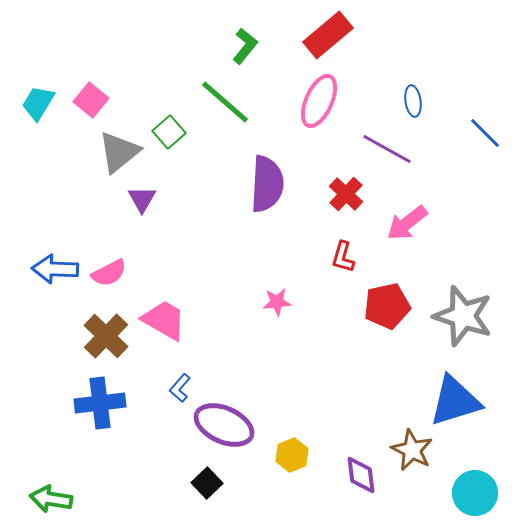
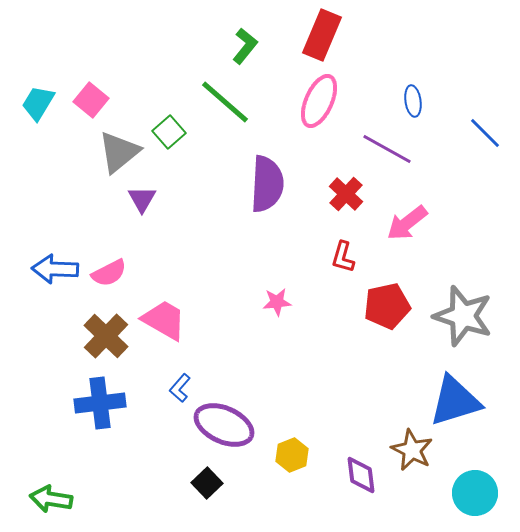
red rectangle: moved 6 px left; rotated 27 degrees counterclockwise
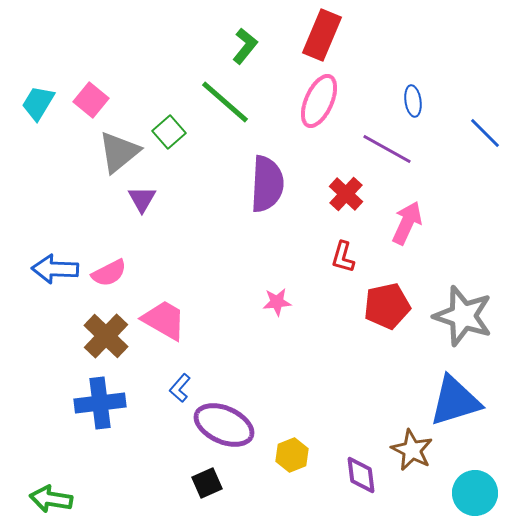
pink arrow: rotated 153 degrees clockwise
black square: rotated 20 degrees clockwise
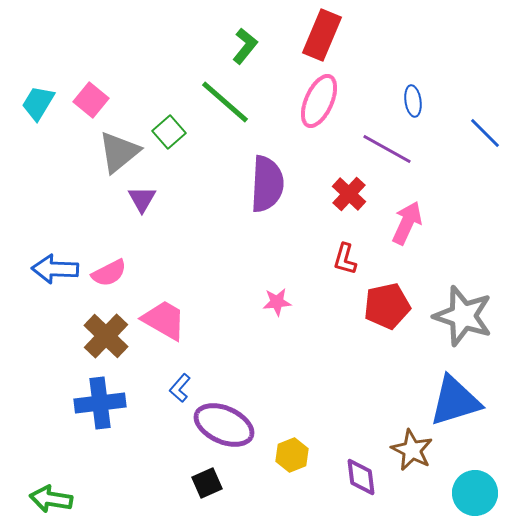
red cross: moved 3 px right
red L-shape: moved 2 px right, 2 px down
purple diamond: moved 2 px down
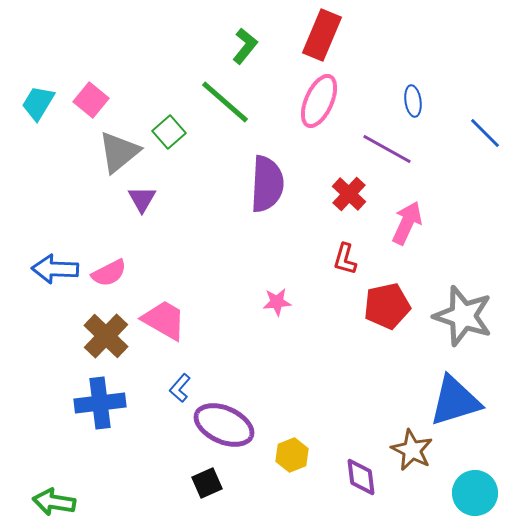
green arrow: moved 3 px right, 3 px down
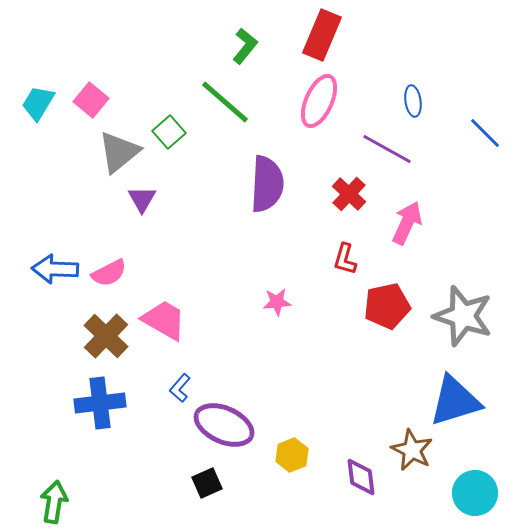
green arrow: rotated 90 degrees clockwise
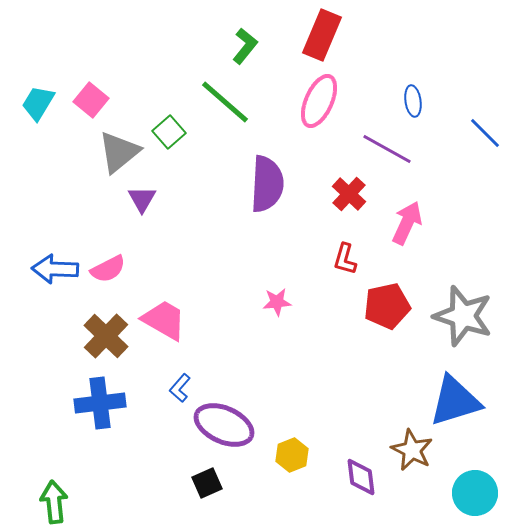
pink semicircle: moved 1 px left, 4 px up
green arrow: rotated 15 degrees counterclockwise
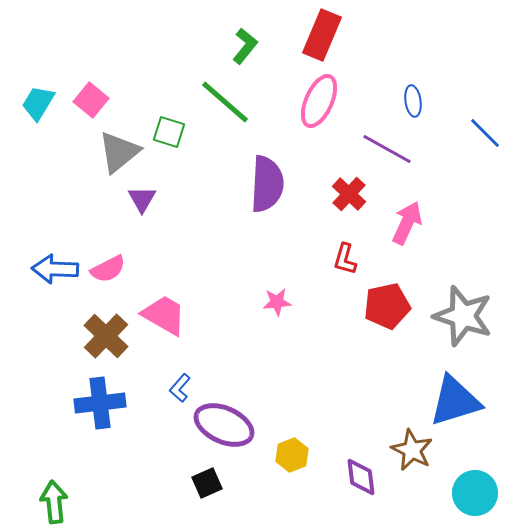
green square: rotated 32 degrees counterclockwise
pink trapezoid: moved 5 px up
